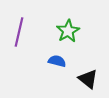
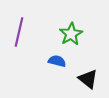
green star: moved 3 px right, 3 px down
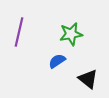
green star: rotated 20 degrees clockwise
blue semicircle: rotated 48 degrees counterclockwise
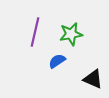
purple line: moved 16 px right
black triangle: moved 5 px right; rotated 15 degrees counterclockwise
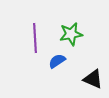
purple line: moved 6 px down; rotated 16 degrees counterclockwise
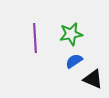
blue semicircle: moved 17 px right
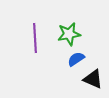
green star: moved 2 px left
blue semicircle: moved 2 px right, 2 px up
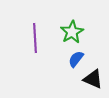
green star: moved 3 px right, 2 px up; rotated 20 degrees counterclockwise
blue semicircle: rotated 18 degrees counterclockwise
